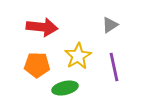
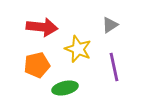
yellow star: moved 7 px up; rotated 20 degrees counterclockwise
orange pentagon: rotated 15 degrees counterclockwise
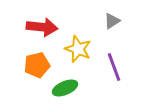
gray triangle: moved 2 px right, 4 px up
purple line: rotated 8 degrees counterclockwise
green ellipse: rotated 10 degrees counterclockwise
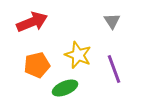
gray triangle: rotated 30 degrees counterclockwise
red arrow: moved 10 px left, 5 px up; rotated 28 degrees counterclockwise
yellow star: moved 6 px down
purple line: moved 2 px down
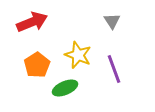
orange pentagon: rotated 20 degrees counterclockwise
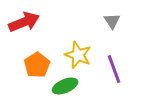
red arrow: moved 8 px left
green ellipse: moved 2 px up
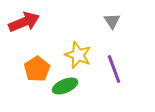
orange pentagon: moved 4 px down
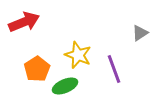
gray triangle: moved 28 px right, 12 px down; rotated 30 degrees clockwise
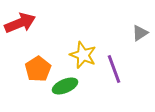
red arrow: moved 4 px left, 1 px down
yellow star: moved 5 px right
orange pentagon: moved 1 px right
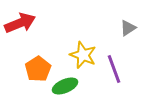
gray triangle: moved 12 px left, 5 px up
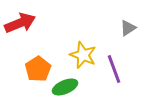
green ellipse: moved 1 px down
